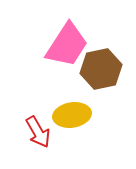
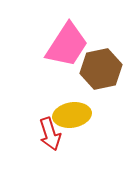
red arrow: moved 12 px right, 2 px down; rotated 12 degrees clockwise
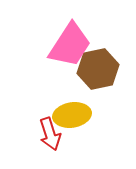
pink trapezoid: moved 3 px right
brown hexagon: moved 3 px left
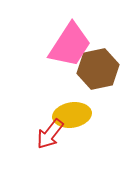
red arrow: rotated 56 degrees clockwise
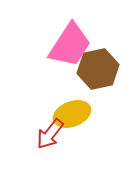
yellow ellipse: moved 1 px up; rotated 12 degrees counterclockwise
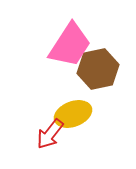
yellow ellipse: moved 1 px right
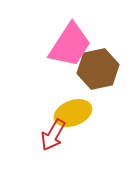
yellow ellipse: moved 1 px up
red arrow: moved 3 px right, 1 px down; rotated 8 degrees counterclockwise
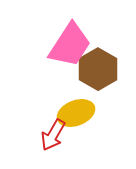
brown hexagon: rotated 18 degrees counterclockwise
yellow ellipse: moved 3 px right
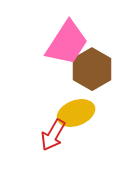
pink trapezoid: moved 3 px left, 2 px up
brown hexagon: moved 6 px left
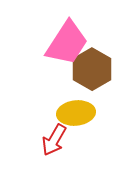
yellow ellipse: rotated 15 degrees clockwise
red arrow: moved 1 px right, 5 px down
